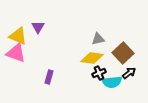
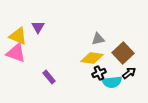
purple rectangle: rotated 56 degrees counterclockwise
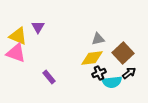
yellow diamond: rotated 15 degrees counterclockwise
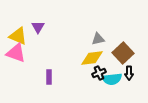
black arrow: rotated 128 degrees clockwise
purple rectangle: rotated 40 degrees clockwise
cyan semicircle: moved 3 px up
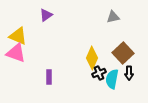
purple triangle: moved 8 px right, 12 px up; rotated 24 degrees clockwise
gray triangle: moved 15 px right, 22 px up
yellow diamond: rotated 60 degrees counterclockwise
cyan semicircle: rotated 108 degrees clockwise
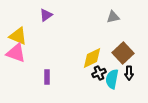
yellow diamond: rotated 40 degrees clockwise
purple rectangle: moved 2 px left
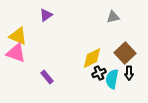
brown square: moved 2 px right
purple rectangle: rotated 40 degrees counterclockwise
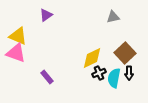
cyan semicircle: moved 2 px right, 1 px up
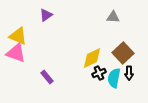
gray triangle: rotated 16 degrees clockwise
brown square: moved 2 px left
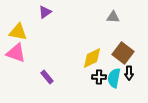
purple triangle: moved 1 px left, 3 px up
yellow triangle: moved 4 px up; rotated 12 degrees counterclockwise
brown square: rotated 10 degrees counterclockwise
black cross: moved 4 px down; rotated 24 degrees clockwise
